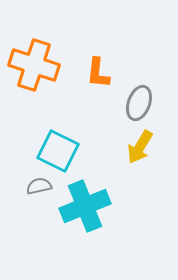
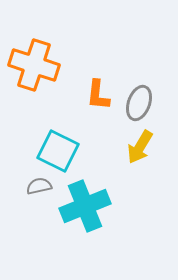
orange L-shape: moved 22 px down
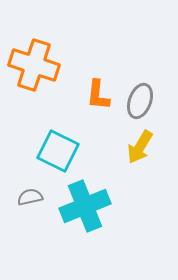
gray ellipse: moved 1 px right, 2 px up
gray semicircle: moved 9 px left, 11 px down
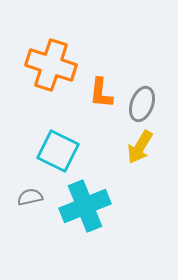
orange cross: moved 17 px right
orange L-shape: moved 3 px right, 2 px up
gray ellipse: moved 2 px right, 3 px down
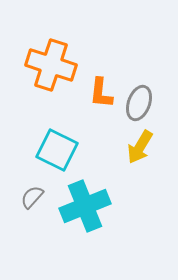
gray ellipse: moved 3 px left, 1 px up
cyan square: moved 1 px left, 1 px up
gray semicircle: moved 2 px right; rotated 35 degrees counterclockwise
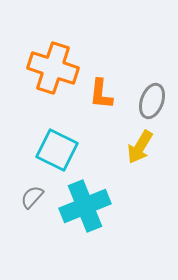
orange cross: moved 2 px right, 3 px down
orange L-shape: moved 1 px down
gray ellipse: moved 13 px right, 2 px up
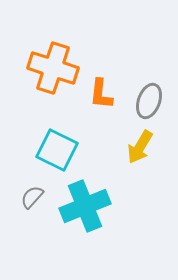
gray ellipse: moved 3 px left
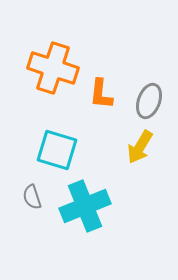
cyan square: rotated 9 degrees counterclockwise
gray semicircle: rotated 60 degrees counterclockwise
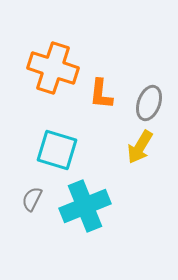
gray ellipse: moved 2 px down
gray semicircle: moved 2 px down; rotated 45 degrees clockwise
